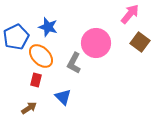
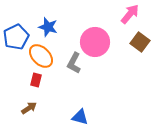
pink circle: moved 1 px left, 1 px up
blue triangle: moved 17 px right, 20 px down; rotated 30 degrees counterclockwise
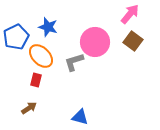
brown square: moved 7 px left, 1 px up
gray L-shape: moved 1 px up; rotated 45 degrees clockwise
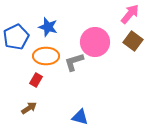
orange ellipse: moved 5 px right; rotated 45 degrees counterclockwise
red rectangle: rotated 16 degrees clockwise
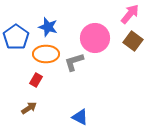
blue pentagon: rotated 10 degrees counterclockwise
pink circle: moved 4 px up
orange ellipse: moved 2 px up
blue triangle: rotated 12 degrees clockwise
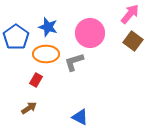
pink circle: moved 5 px left, 5 px up
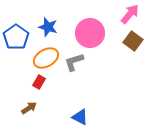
orange ellipse: moved 4 px down; rotated 30 degrees counterclockwise
red rectangle: moved 3 px right, 2 px down
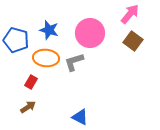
blue star: moved 1 px right, 3 px down
blue pentagon: moved 3 px down; rotated 20 degrees counterclockwise
orange ellipse: rotated 35 degrees clockwise
red rectangle: moved 8 px left
brown arrow: moved 1 px left, 1 px up
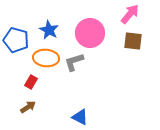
blue star: rotated 12 degrees clockwise
brown square: rotated 30 degrees counterclockwise
